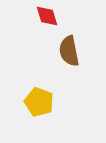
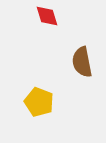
brown semicircle: moved 13 px right, 11 px down
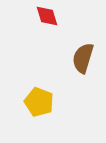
brown semicircle: moved 1 px right, 4 px up; rotated 28 degrees clockwise
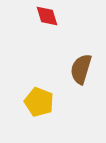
brown semicircle: moved 2 px left, 11 px down
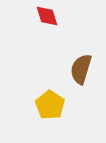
yellow pentagon: moved 11 px right, 3 px down; rotated 12 degrees clockwise
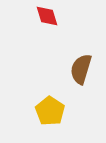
yellow pentagon: moved 6 px down
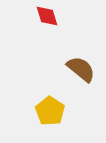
brown semicircle: rotated 112 degrees clockwise
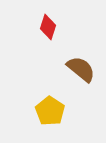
red diamond: moved 1 px right, 11 px down; rotated 35 degrees clockwise
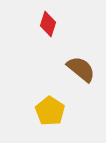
red diamond: moved 3 px up
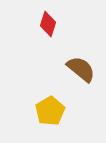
yellow pentagon: rotated 8 degrees clockwise
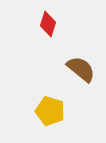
yellow pentagon: rotated 24 degrees counterclockwise
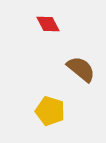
red diamond: rotated 45 degrees counterclockwise
